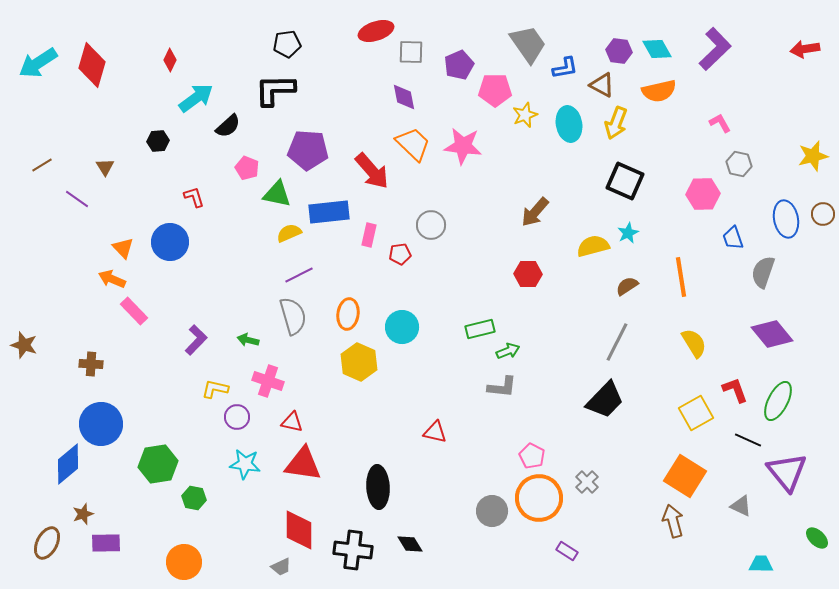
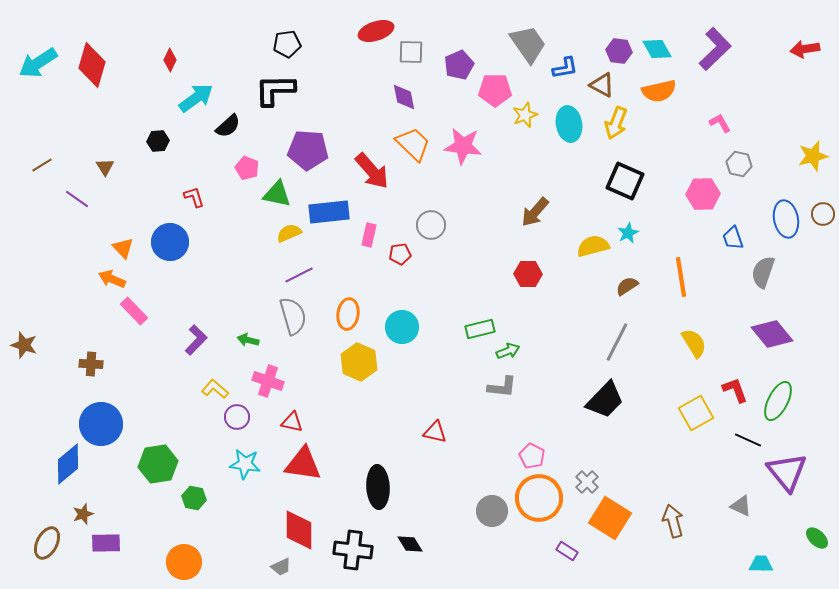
yellow L-shape at (215, 389): rotated 28 degrees clockwise
orange square at (685, 476): moved 75 px left, 42 px down
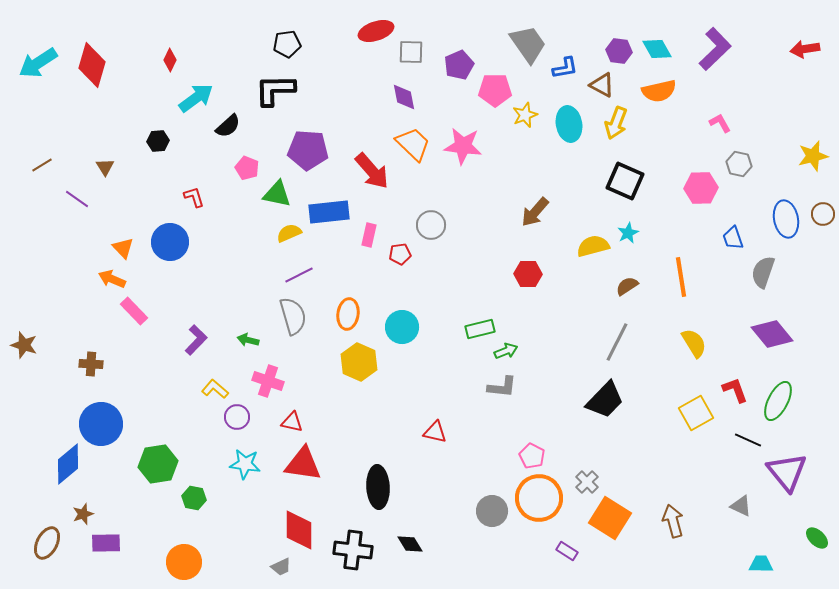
pink hexagon at (703, 194): moved 2 px left, 6 px up
green arrow at (508, 351): moved 2 px left
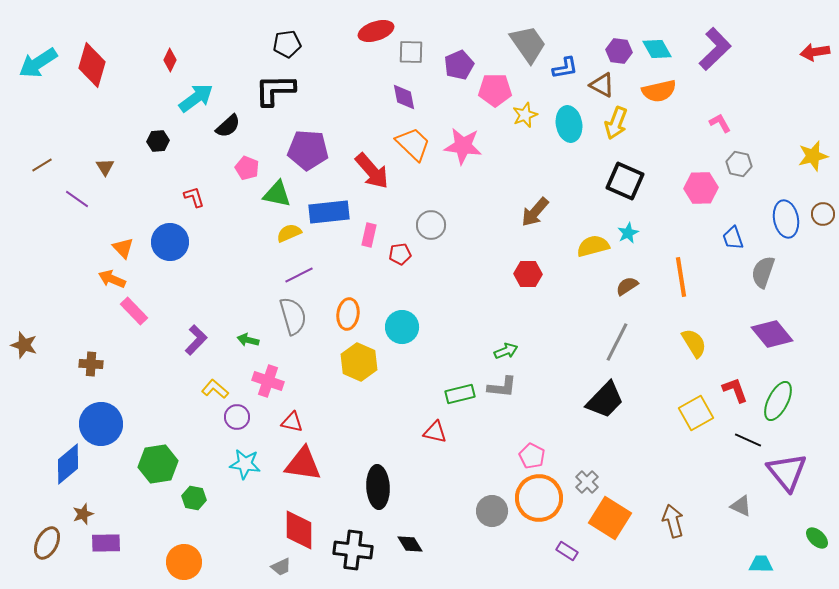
red arrow at (805, 49): moved 10 px right, 3 px down
green rectangle at (480, 329): moved 20 px left, 65 px down
